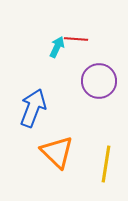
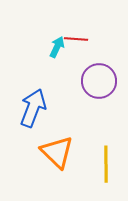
yellow line: rotated 9 degrees counterclockwise
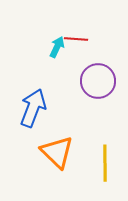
purple circle: moved 1 px left
yellow line: moved 1 px left, 1 px up
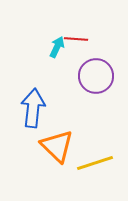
purple circle: moved 2 px left, 5 px up
blue arrow: rotated 15 degrees counterclockwise
orange triangle: moved 6 px up
yellow line: moved 10 px left; rotated 72 degrees clockwise
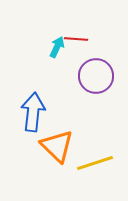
blue arrow: moved 4 px down
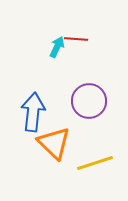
purple circle: moved 7 px left, 25 px down
orange triangle: moved 3 px left, 3 px up
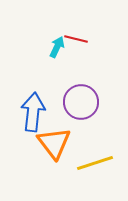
red line: rotated 10 degrees clockwise
purple circle: moved 8 px left, 1 px down
orange triangle: rotated 9 degrees clockwise
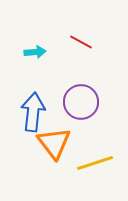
red line: moved 5 px right, 3 px down; rotated 15 degrees clockwise
cyan arrow: moved 22 px left, 5 px down; rotated 60 degrees clockwise
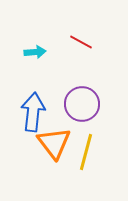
purple circle: moved 1 px right, 2 px down
yellow line: moved 9 px left, 11 px up; rotated 57 degrees counterclockwise
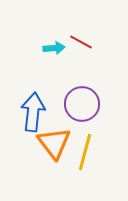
cyan arrow: moved 19 px right, 4 px up
yellow line: moved 1 px left
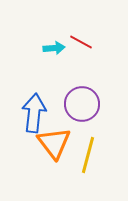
blue arrow: moved 1 px right, 1 px down
yellow line: moved 3 px right, 3 px down
